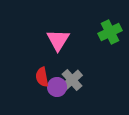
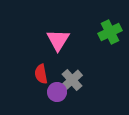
red semicircle: moved 1 px left, 3 px up
purple circle: moved 5 px down
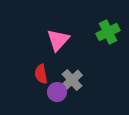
green cross: moved 2 px left
pink triangle: rotated 10 degrees clockwise
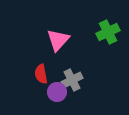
gray cross: rotated 15 degrees clockwise
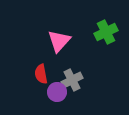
green cross: moved 2 px left
pink triangle: moved 1 px right, 1 px down
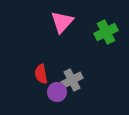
pink triangle: moved 3 px right, 19 px up
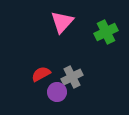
red semicircle: rotated 72 degrees clockwise
gray cross: moved 3 px up
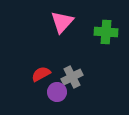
green cross: rotated 30 degrees clockwise
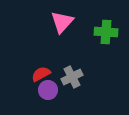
purple circle: moved 9 px left, 2 px up
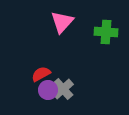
gray cross: moved 9 px left, 12 px down; rotated 15 degrees counterclockwise
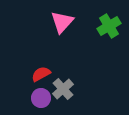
green cross: moved 3 px right, 6 px up; rotated 35 degrees counterclockwise
purple circle: moved 7 px left, 8 px down
